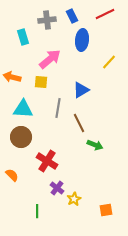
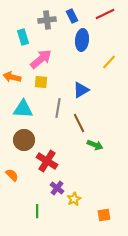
pink arrow: moved 9 px left
brown circle: moved 3 px right, 3 px down
orange square: moved 2 px left, 5 px down
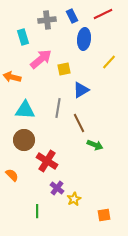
red line: moved 2 px left
blue ellipse: moved 2 px right, 1 px up
yellow square: moved 23 px right, 13 px up; rotated 16 degrees counterclockwise
cyan triangle: moved 2 px right, 1 px down
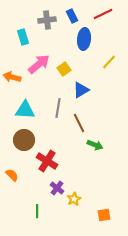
pink arrow: moved 2 px left, 5 px down
yellow square: rotated 24 degrees counterclockwise
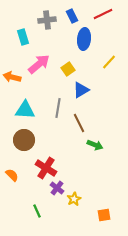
yellow square: moved 4 px right
red cross: moved 1 px left, 7 px down
green line: rotated 24 degrees counterclockwise
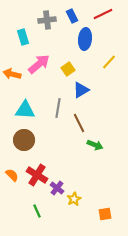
blue ellipse: moved 1 px right
orange arrow: moved 3 px up
red cross: moved 9 px left, 7 px down
orange square: moved 1 px right, 1 px up
